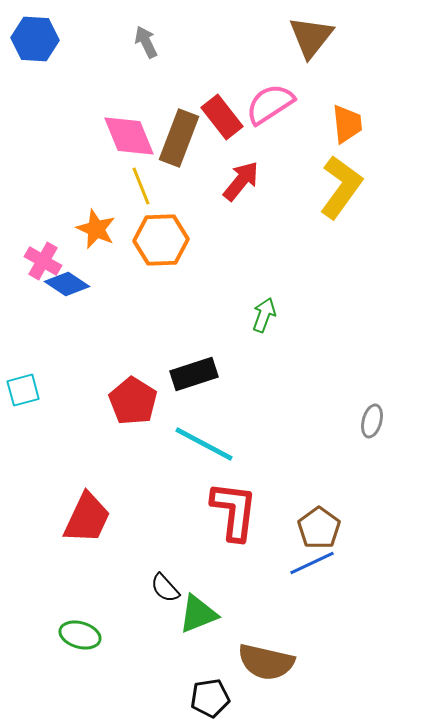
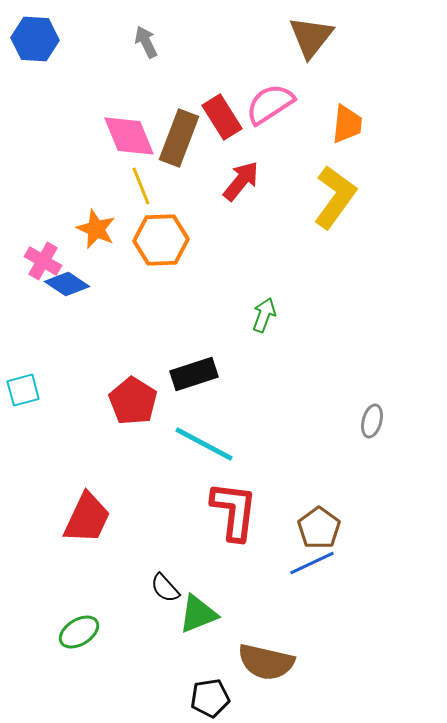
red rectangle: rotated 6 degrees clockwise
orange trapezoid: rotated 12 degrees clockwise
yellow L-shape: moved 6 px left, 10 px down
green ellipse: moved 1 px left, 3 px up; rotated 48 degrees counterclockwise
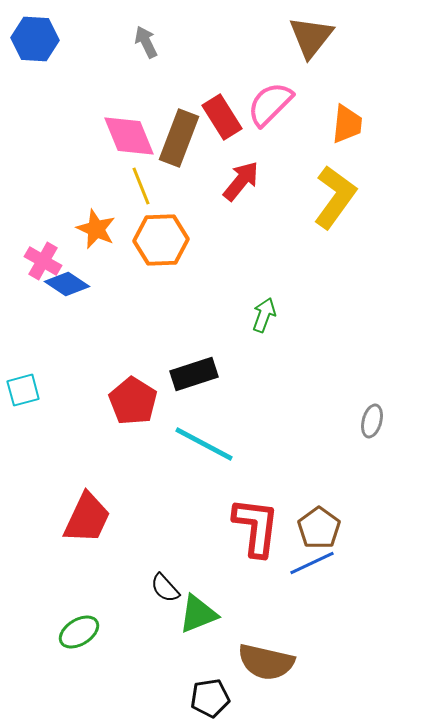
pink semicircle: rotated 12 degrees counterclockwise
red L-shape: moved 22 px right, 16 px down
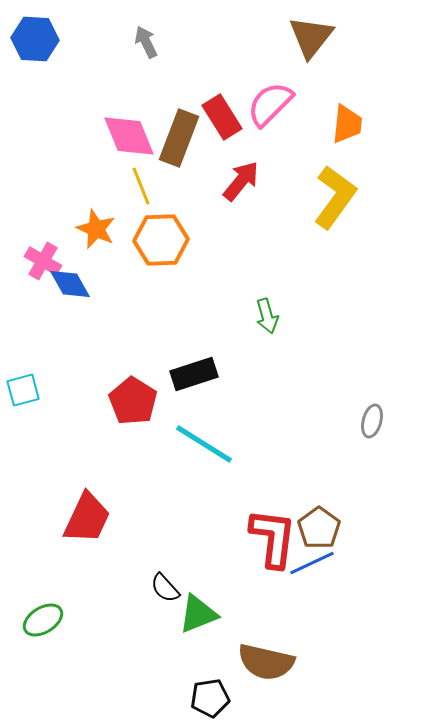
blue diamond: moved 3 px right; rotated 27 degrees clockwise
green arrow: moved 3 px right, 1 px down; rotated 144 degrees clockwise
cyan line: rotated 4 degrees clockwise
red L-shape: moved 17 px right, 11 px down
green ellipse: moved 36 px left, 12 px up
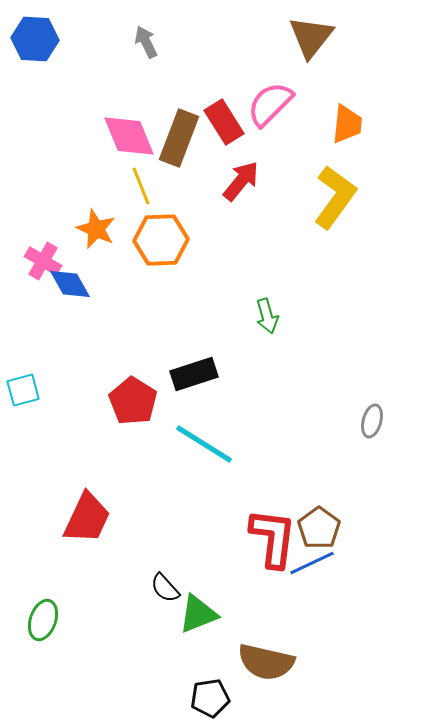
red rectangle: moved 2 px right, 5 px down
green ellipse: rotated 39 degrees counterclockwise
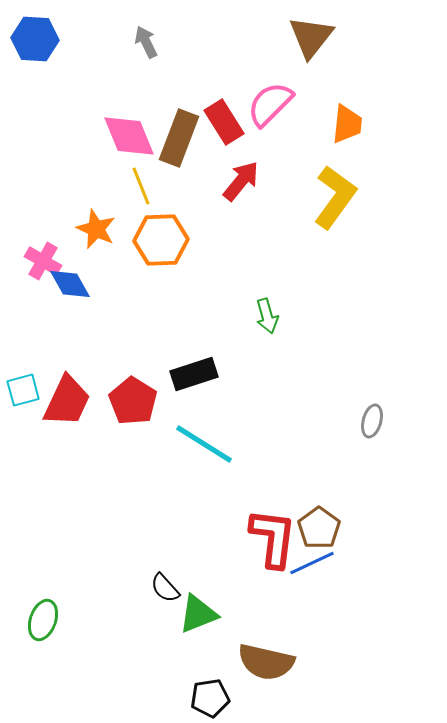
red trapezoid: moved 20 px left, 117 px up
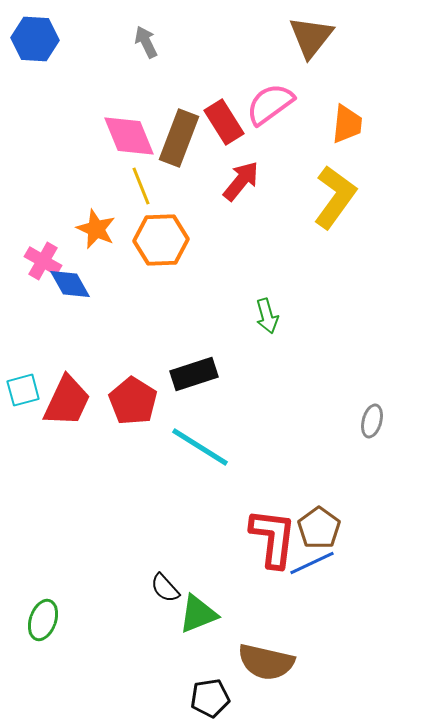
pink semicircle: rotated 9 degrees clockwise
cyan line: moved 4 px left, 3 px down
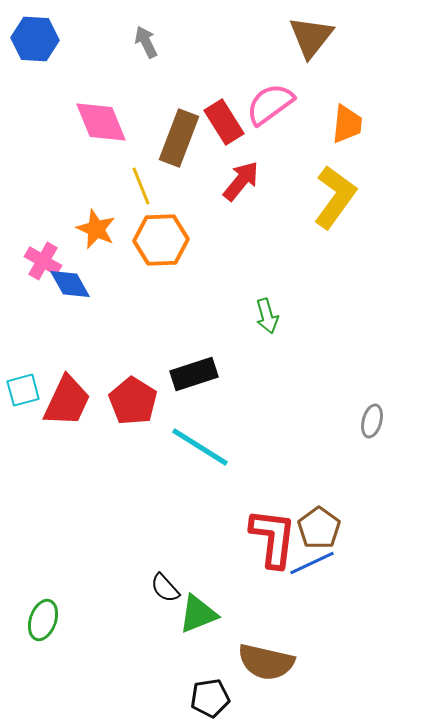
pink diamond: moved 28 px left, 14 px up
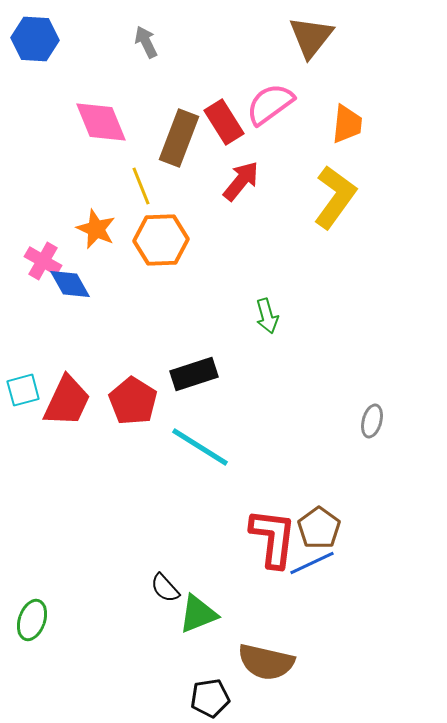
green ellipse: moved 11 px left
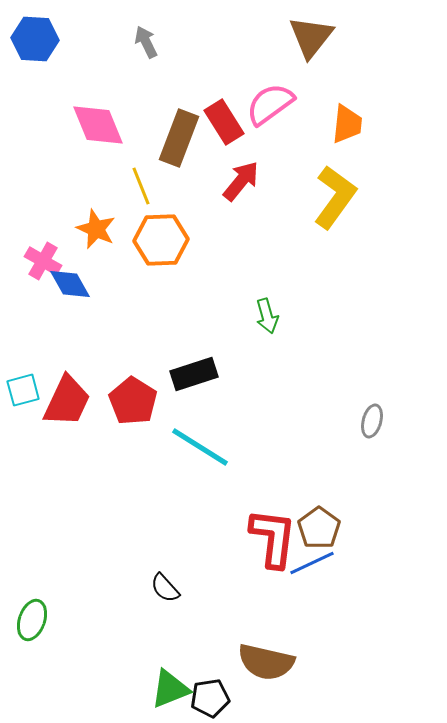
pink diamond: moved 3 px left, 3 px down
green triangle: moved 28 px left, 75 px down
